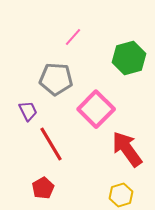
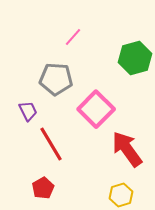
green hexagon: moved 6 px right
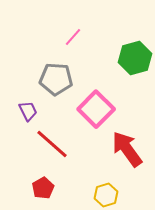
red line: moved 1 px right; rotated 18 degrees counterclockwise
yellow hexagon: moved 15 px left
